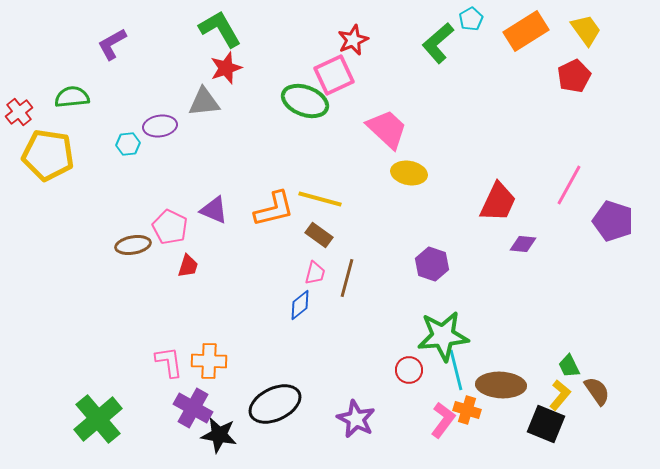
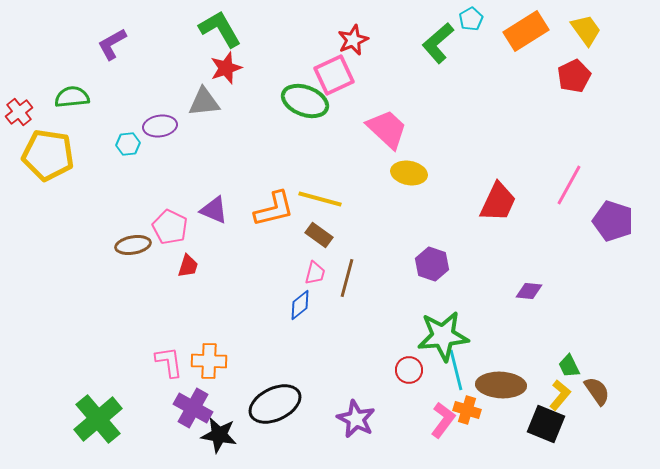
purple diamond at (523, 244): moved 6 px right, 47 px down
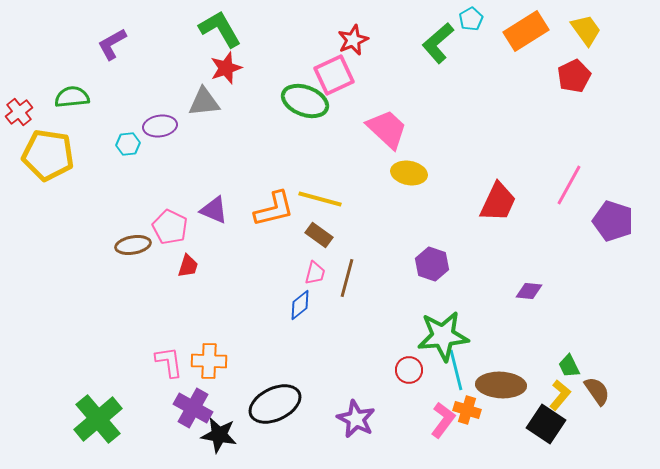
black square at (546, 424): rotated 12 degrees clockwise
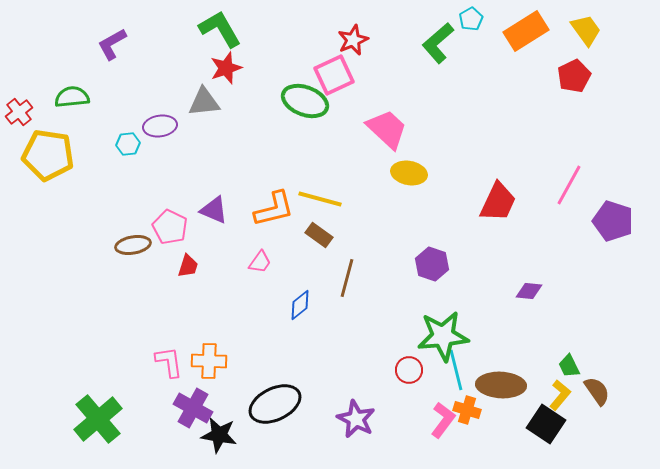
pink trapezoid at (315, 273): moved 55 px left, 11 px up; rotated 20 degrees clockwise
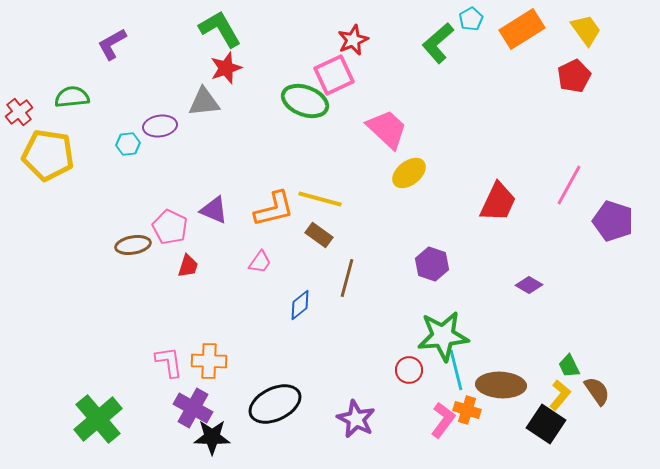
orange rectangle at (526, 31): moved 4 px left, 2 px up
yellow ellipse at (409, 173): rotated 48 degrees counterclockwise
purple diamond at (529, 291): moved 6 px up; rotated 24 degrees clockwise
black star at (219, 435): moved 7 px left, 2 px down; rotated 9 degrees counterclockwise
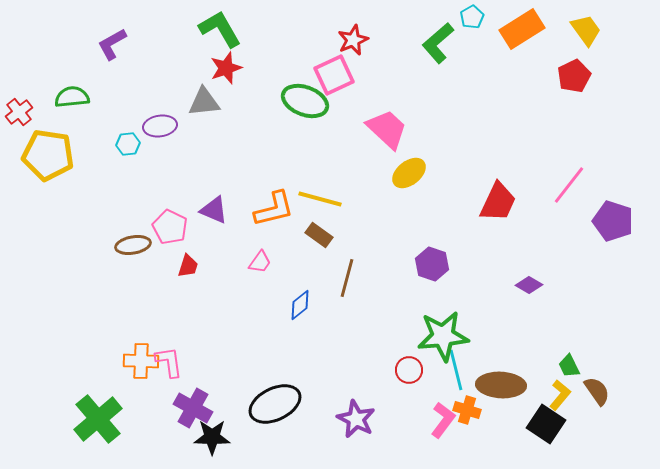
cyan pentagon at (471, 19): moved 1 px right, 2 px up
pink line at (569, 185): rotated 9 degrees clockwise
orange cross at (209, 361): moved 68 px left
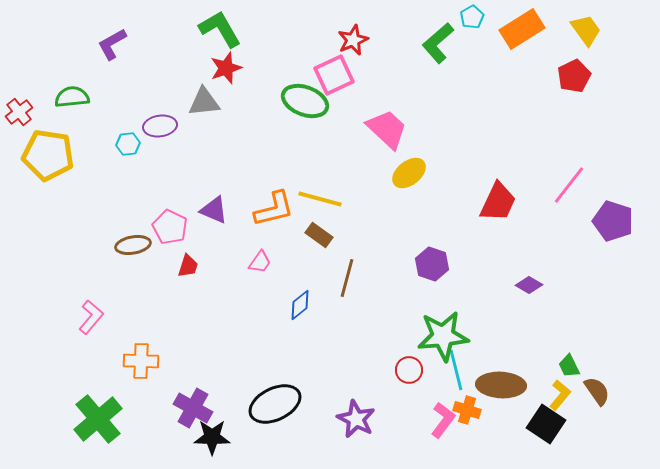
pink L-shape at (169, 362): moved 78 px left, 45 px up; rotated 48 degrees clockwise
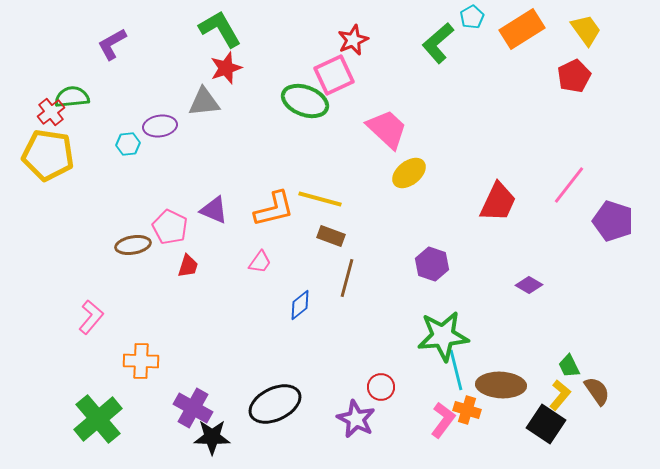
red cross at (19, 112): moved 32 px right
brown rectangle at (319, 235): moved 12 px right, 1 px down; rotated 16 degrees counterclockwise
red circle at (409, 370): moved 28 px left, 17 px down
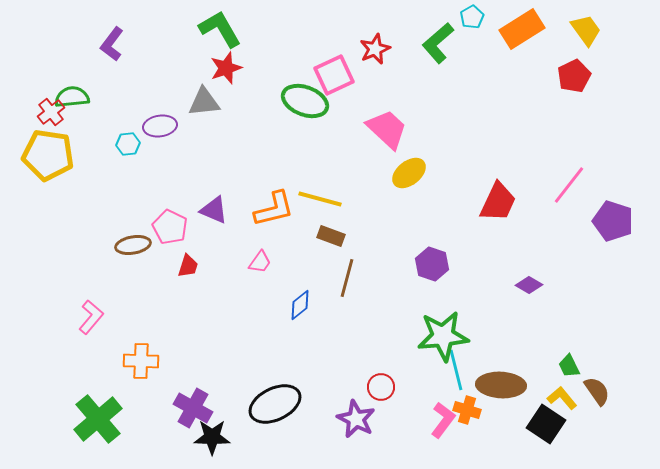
red star at (353, 40): moved 22 px right, 9 px down
purple L-shape at (112, 44): rotated 24 degrees counterclockwise
yellow L-shape at (560, 395): moved 2 px right, 3 px down; rotated 80 degrees counterclockwise
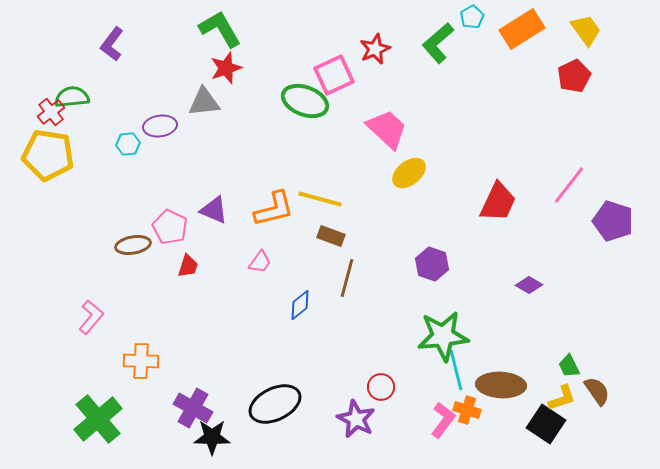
yellow L-shape at (562, 398): rotated 112 degrees clockwise
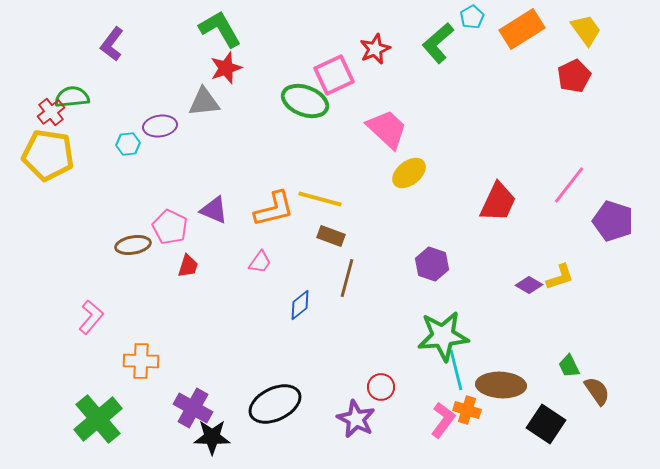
yellow L-shape at (562, 398): moved 2 px left, 121 px up
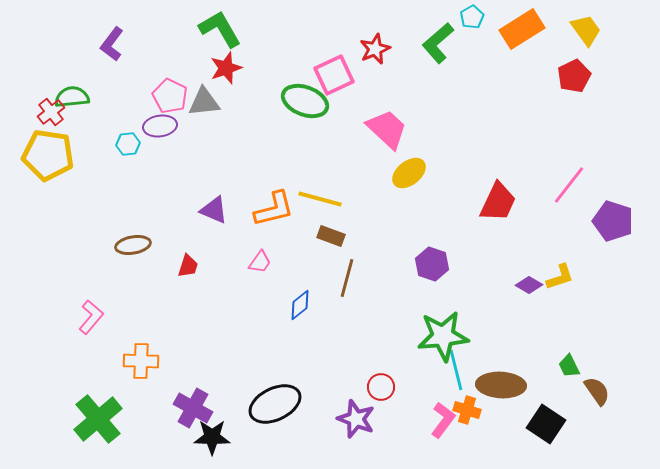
pink pentagon at (170, 227): moved 131 px up
purple star at (356, 419): rotated 6 degrees counterclockwise
